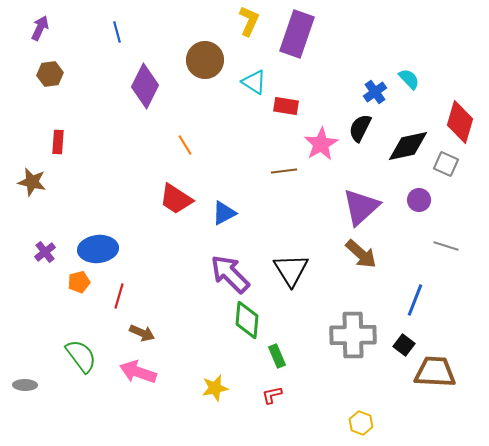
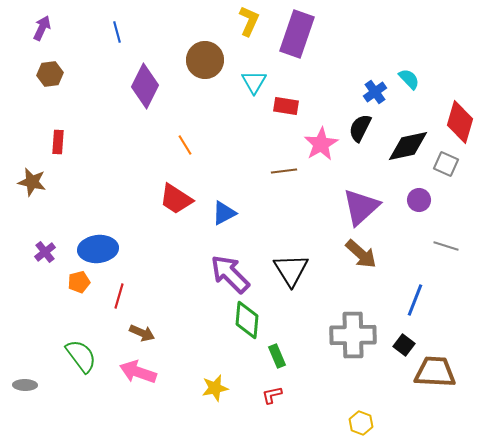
purple arrow at (40, 28): moved 2 px right
cyan triangle at (254, 82): rotated 28 degrees clockwise
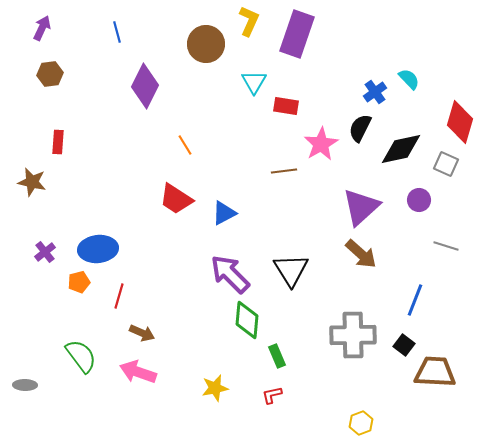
brown circle at (205, 60): moved 1 px right, 16 px up
black diamond at (408, 146): moved 7 px left, 3 px down
yellow hexagon at (361, 423): rotated 20 degrees clockwise
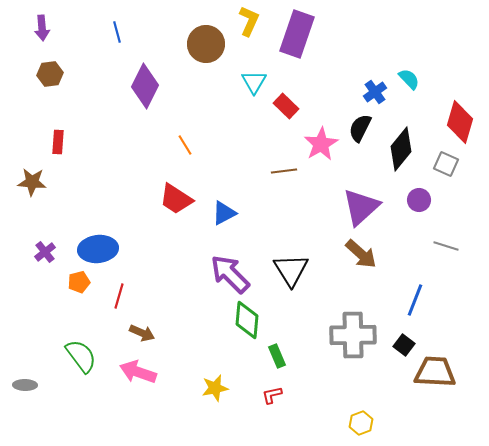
purple arrow at (42, 28): rotated 150 degrees clockwise
red rectangle at (286, 106): rotated 35 degrees clockwise
black diamond at (401, 149): rotated 39 degrees counterclockwise
brown star at (32, 182): rotated 8 degrees counterclockwise
